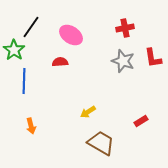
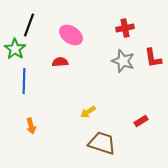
black line: moved 2 px left, 2 px up; rotated 15 degrees counterclockwise
green star: moved 1 px right, 1 px up
brown trapezoid: moved 1 px right; rotated 12 degrees counterclockwise
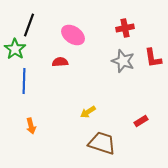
pink ellipse: moved 2 px right
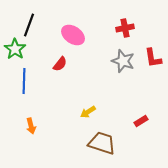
red semicircle: moved 2 px down; rotated 133 degrees clockwise
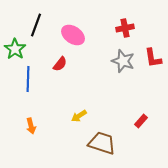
black line: moved 7 px right
blue line: moved 4 px right, 2 px up
yellow arrow: moved 9 px left, 4 px down
red rectangle: rotated 16 degrees counterclockwise
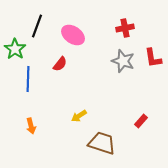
black line: moved 1 px right, 1 px down
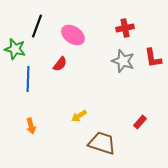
green star: rotated 20 degrees counterclockwise
red rectangle: moved 1 px left, 1 px down
